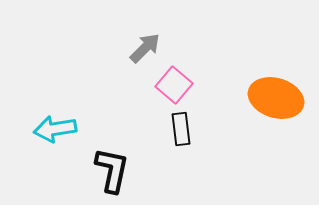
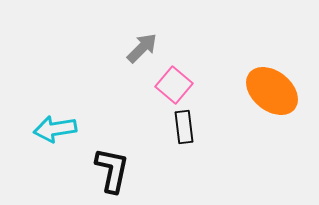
gray arrow: moved 3 px left
orange ellipse: moved 4 px left, 7 px up; rotated 22 degrees clockwise
black rectangle: moved 3 px right, 2 px up
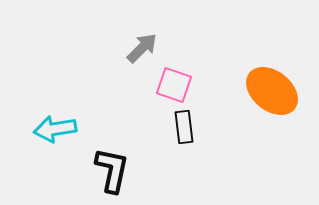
pink square: rotated 21 degrees counterclockwise
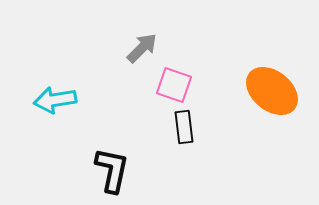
cyan arrow: moved 29 px up
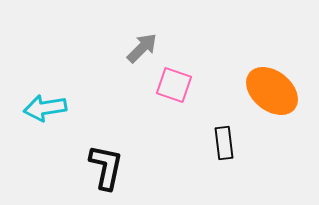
cyan arrow: moved 10 px left, 8 px down
black rectangle: moved 40 px right, 16 px down
black L-shape: moved 6 px left, 3 px up
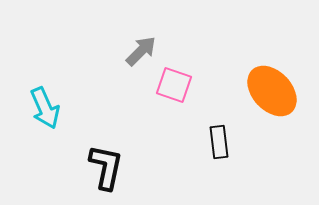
gray arrow: moved 1 px left, 3 px down
orange ellipse: rotated 8 degrees clockwise
cyan arrow: rotated 105 degrees counterclockwise
black rectangle: moved 5 px left, 1 px up
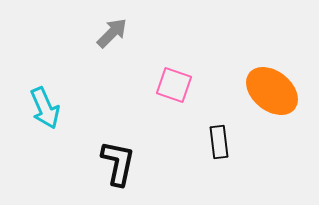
gray arrow: moved 29 px left, 18 px up
orange ellipse: rotated 8 degrees counterclockwise
black L-shape: moved 12 px right, 4 px up
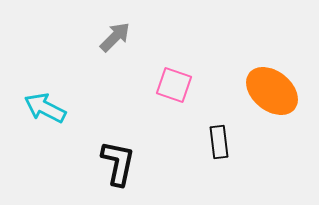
gray arrow: moved 3 px right, 4 px down
cyan arrow: rotated 141 degrees clockwise
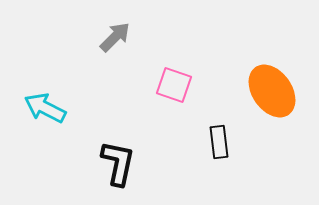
orange ellipse: rotated 16 degrees clockwise
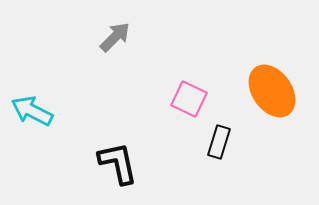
pink square: moved 15 px right, 14 px down; rotated 6 degrees clockwise
cyan arrow: moved 13 px left, 3 px down
black rectangle: rotated 24 degrees clockwise
black L-shape: rotated 24 degrees counterclockwise
